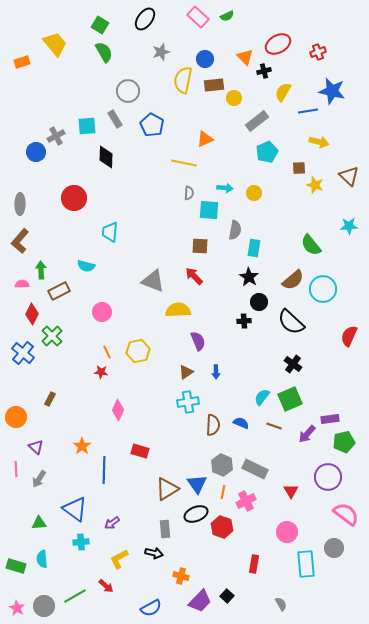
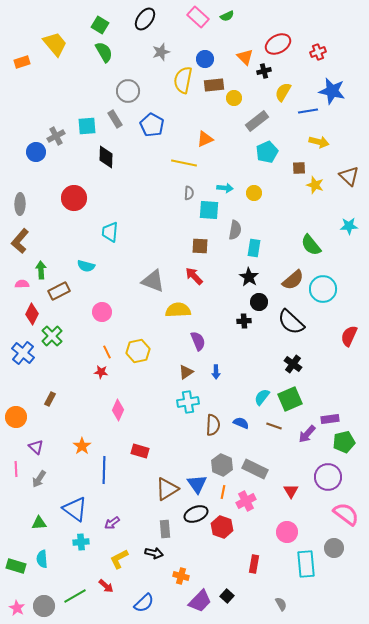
blue semicircle at (151, 608): moved 7 px left, 5 px up; rotated 15 degrees counterclockwise
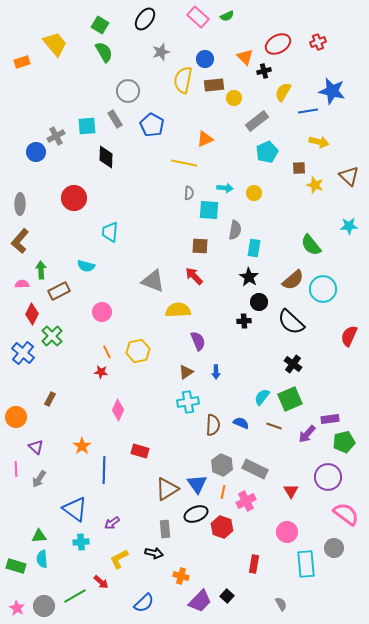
red cross at (318, 52): moved 10 px up
green triangle at (39, 523): moved 13 px down
red arrow at (106, 586): moved 5 px left, 4 px up
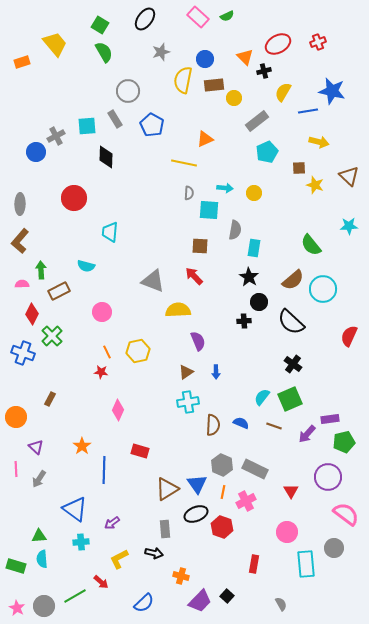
blue cross at (23, 353): rotated 20 degrees counterclockwise
